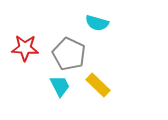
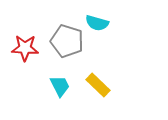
gray pentagon: moved 2 px left, 13 px up; rotated 8 degrees counterclockwise
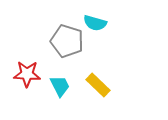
cyan semicircle: moved 2 px left
red star: moved 2 px right, 26 px down
